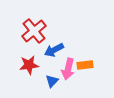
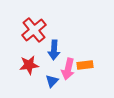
red cross: moved 1 px up
blue arrow: rotated 60 degrees counterclockwise
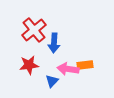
blue arrow: moved 7 px up
pink arrow: rotated 85 degrees clockwise
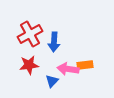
red cross: moved 4 px left, 4 px down; rotated 10 degrees clockwise
blue arrow: moved 1 px up
